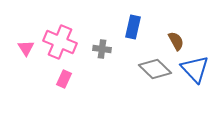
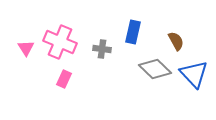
blue rectangle: moved 5 px down
blue triangle: moved 1 px left, 5 px down
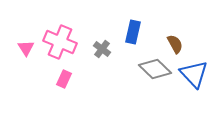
brown semicircle: moved 1 px left, 3 px down
gray cross: rotated 30 degrees clockwise
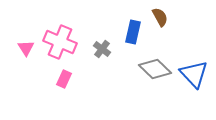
brown semicircle: moved 15 px left, 27 px up
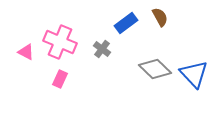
blue rectangle: moved 7 px left, 9 px up; rotated 40 degrees clockwise
pink triangle: moved 4 px down; rotated 30 degrees counterclockwise
pink rectangle: moved 4 px left
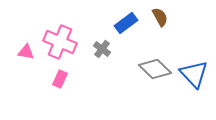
pink triangle: rotated 18 degrees counterclockwise
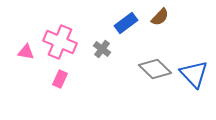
brown semicircle: rotated 72 degrees clockwise
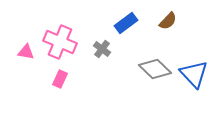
brown semicircle: moved 8 px right, 4 px down
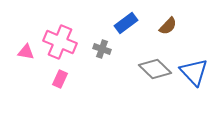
brown semicircle: moved 5 px down
gray cross: rotated 18 degrees counterclockwise
blue triangle: moved 2 px up
